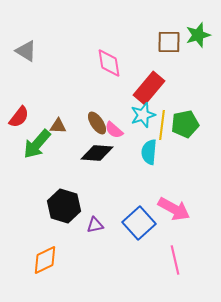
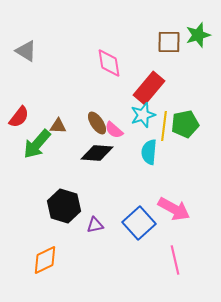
yellow line: moved 2 px right, 1 px down
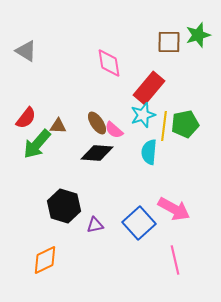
red semicircle: moved 7 px right, 1 px down
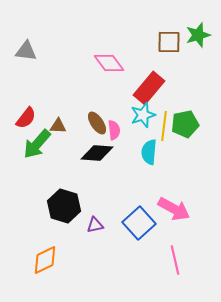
gray triangle: rotated 25 degrees counterclockwise
pink diamond: rotated 28 degrees counterclockwise
pink semicircle: rotated 138 degrees counterclockwise
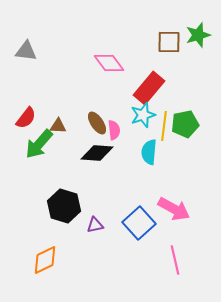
green arrow: moved 2 px right
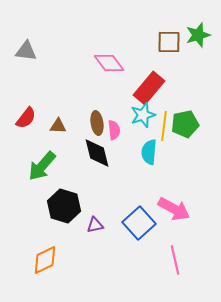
brown ellipse: rotated 25 degrees clockwise
green arrow: moved 3 px right, 22 px down
black diamond: rotated 72 degrees clockwise
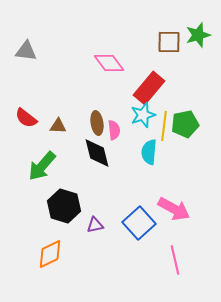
red semicircle: rotated 90 degrees clockwise
orange diamond: moved 5 px right, 6 px up
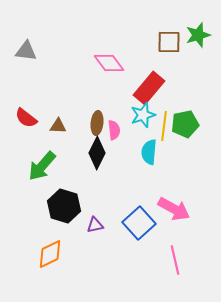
brown ellipse: rotated 15 degrees clockwise
black diamond: rotated 40 degrees clockwise
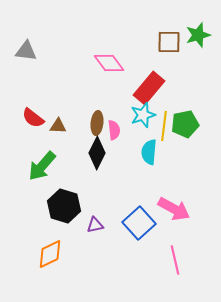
red semicircle: moved 7 px right
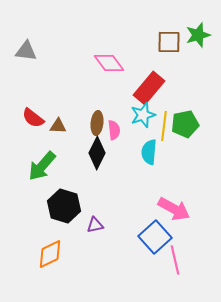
blue square: moved 16 px right, 14 px down
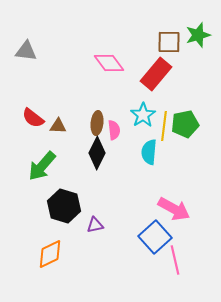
red rectangle: moved 7 px right, 14 px up
cyan star: rotated 15 degrees counterclockwise
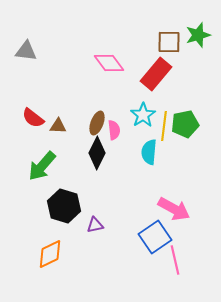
brown ellipse: rotated 15 degrees clockwise
blue square: rotated 8 degrees clockwise
